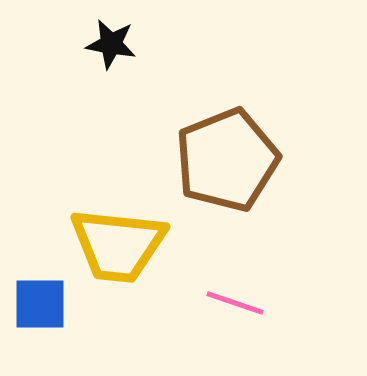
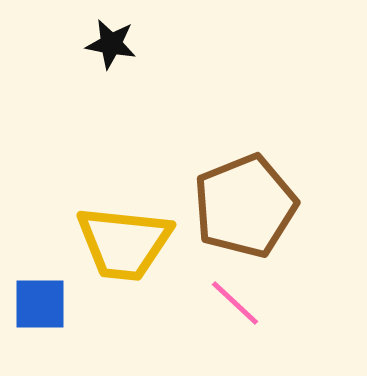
brown pentagon: moved 18 px right, 46 px down
yellow trapezoid: moved 6 px right, 2 px up
pink line: rotated 24 degrees clockwise
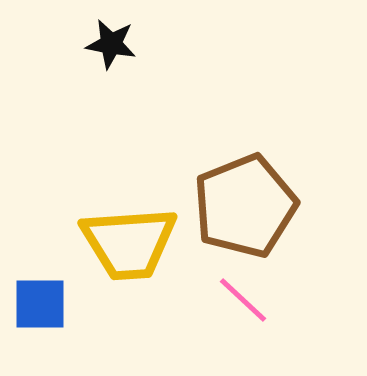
yellow trapezoid: moved 5 px right; rotated 10 degrees counterclockwise
pink line: moved 8 px right, 3 px up
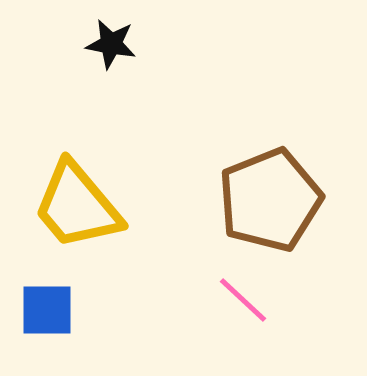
brown pentagon: moved 25 px right, 6 px up
yellow trapezoid: moved 52 px left, 37 px up; rotated 54 degrees clockwise
blue square: moved 7 px right, 6 px down
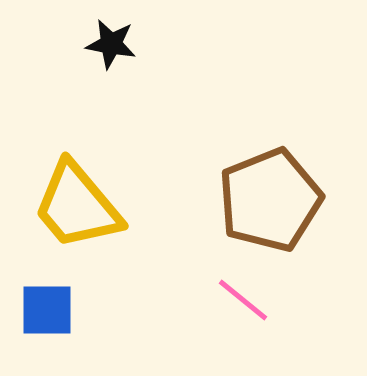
pink line: rotated 4 degrees counterclockwise
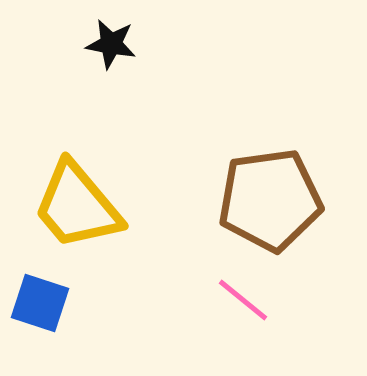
brown pentagon: rotated 14 degrees clockwise
blue square: moved 7 px left, 7 px up; rotated 18 degrees clockwise
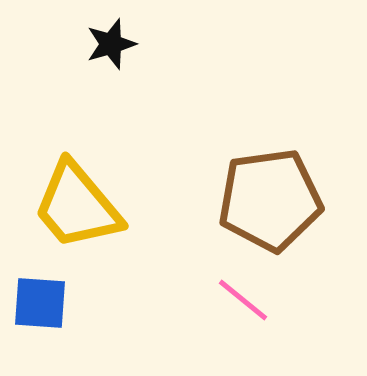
black star: rotated 27 degrees counterclockwise
blue square: rotated 14 degrees counterclockwise
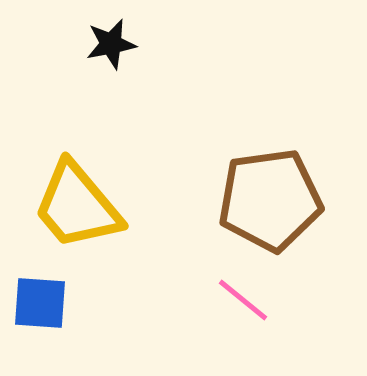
black star: rotated 6 degrees clockwise
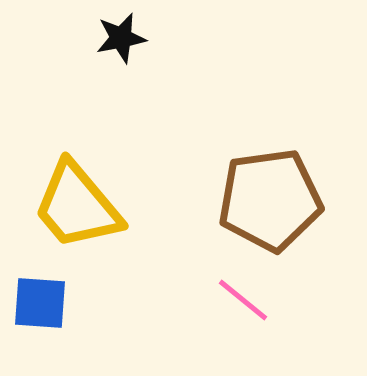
black star: moved 10 px right, 6 px up
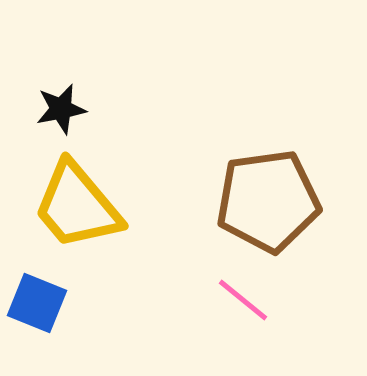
black star: moved 60 px left, 71 px down
brown pentagon: moved 2 px left, 1 px down
blue square: moved 3 px left; rotated 18 degrees clockwise
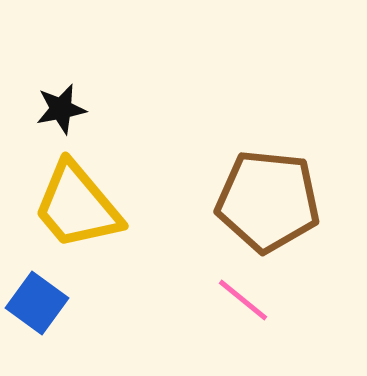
brown pentagon: rotated 14 degrees clockwise
blue square: rotated 14 degrees clockwise
